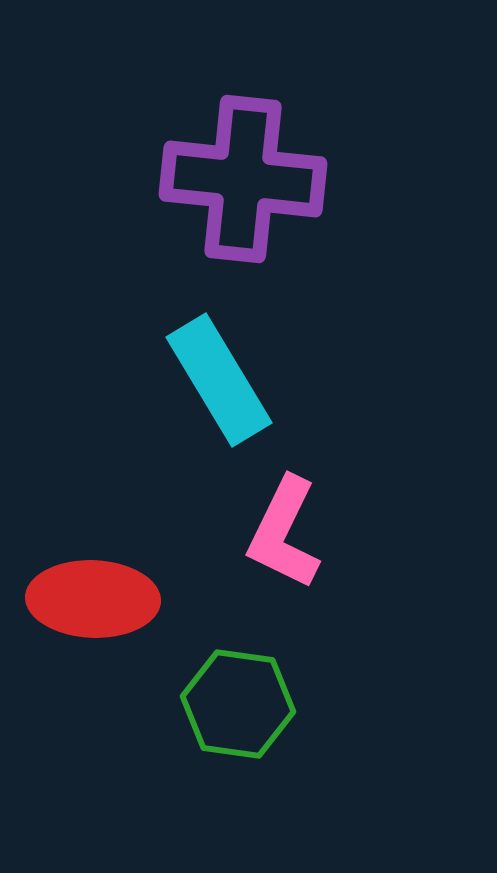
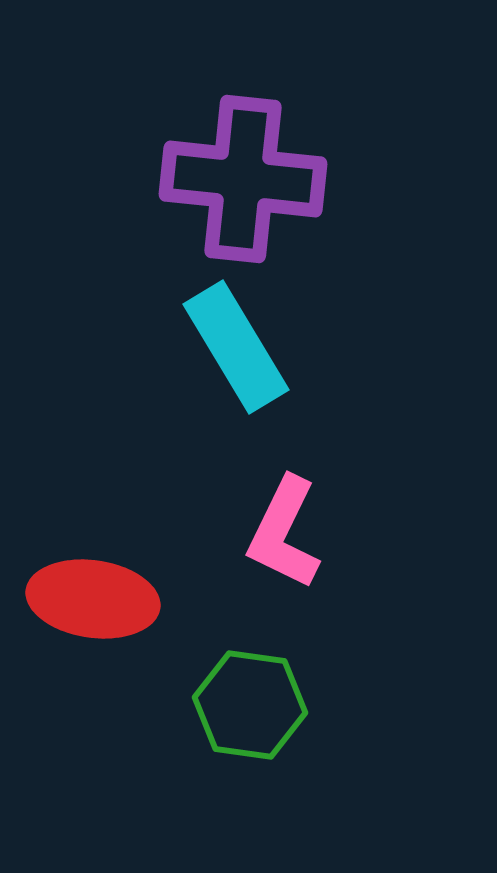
cyan rectangle: moved 17 px right, 33 px up
red ellipse: rotated 6 degrees clockwise
green hexagon: moved 12 px right, 1 px down
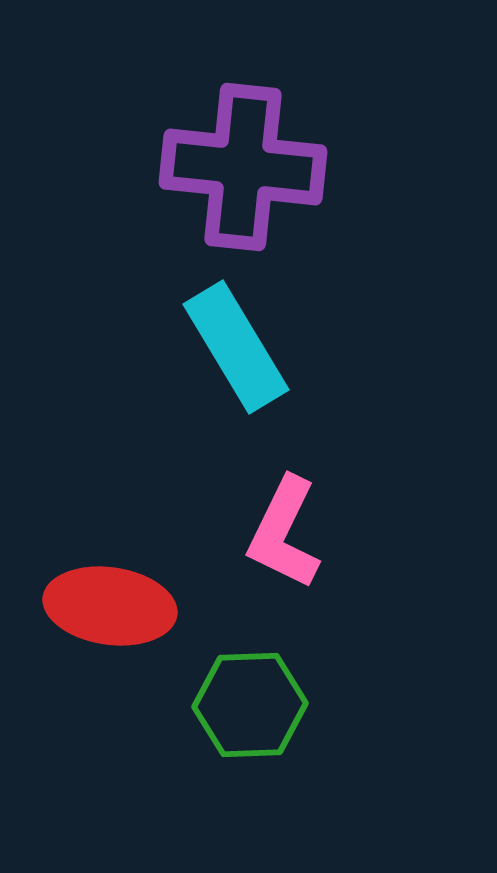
purple cross: moved 12 px up
red ellipse: moved 17 px right, 7 px down
green hexagon: rotated 10 degrees counterclockwise
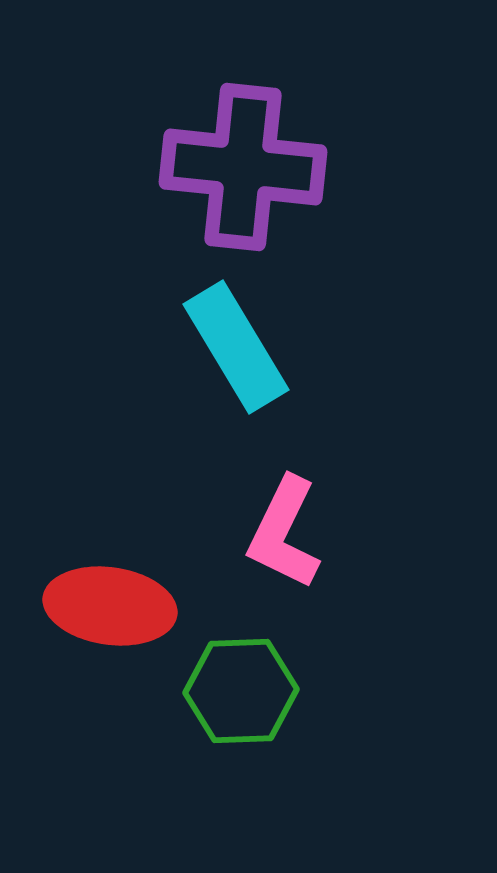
green hexagon: moved 9 px left, 14 px up
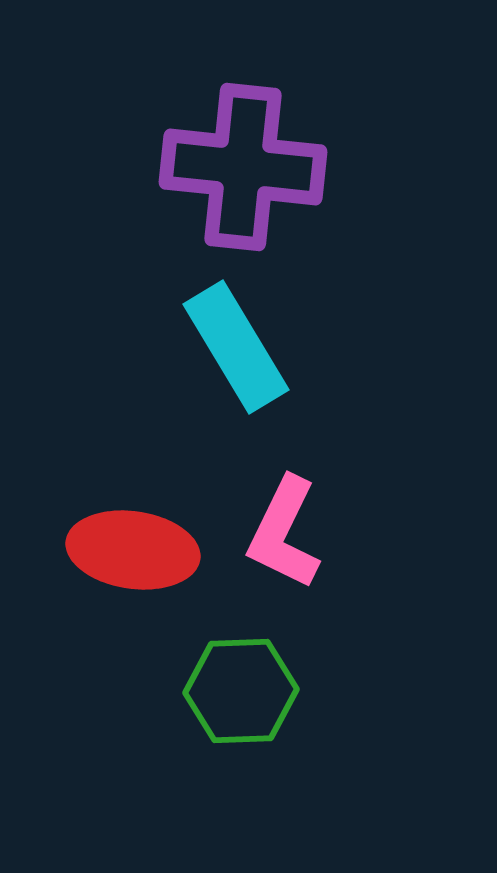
red ellipse: moved 23 px right, 56 px up
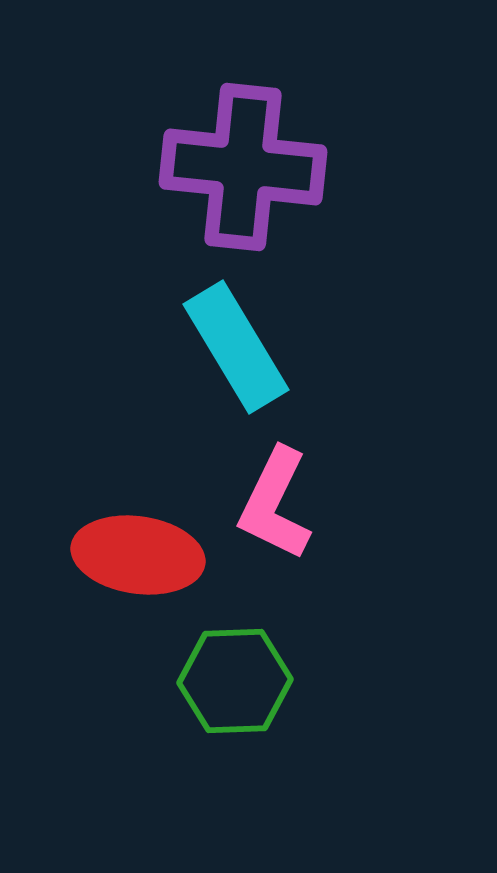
pink L-shape: moved 9 px left, 29 px up
red ellipse: moved 5 px right, 5 px down
green hexagon: moved 6 px left, 10 px up
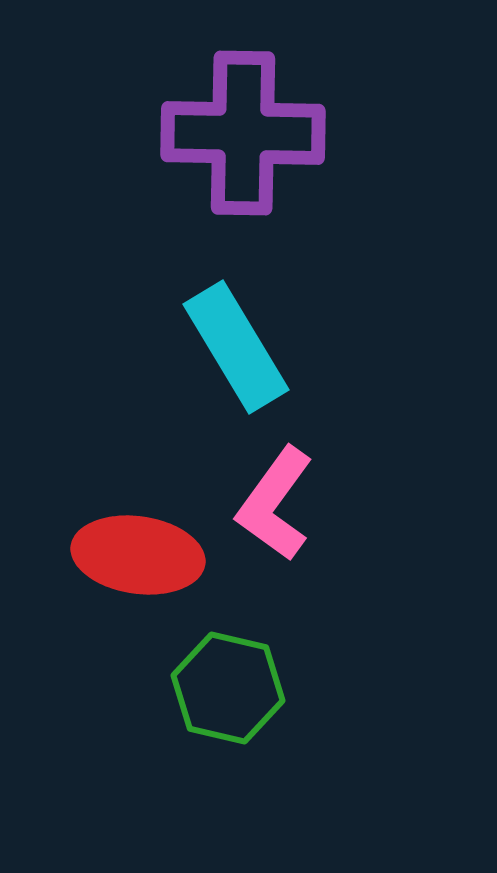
purple cross: moved 34 px up; rotated 5 degrees counterclockwise
pink L-shape: rotated 10 degrees clockwise
green hexagon: moved 7 px left, 7 px down; rotated 15 degrees clockwise
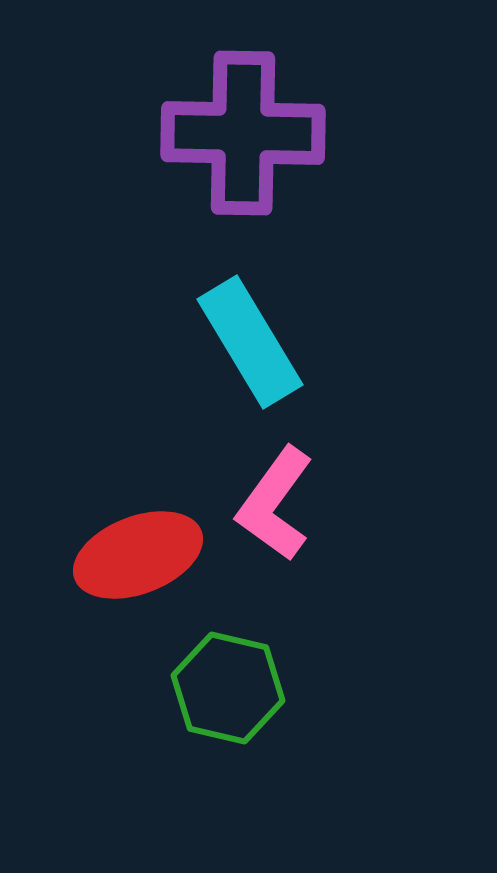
cyan rectangle: moved 14 px right, 5 px up
red ellipse: rotated 29 degrees counterclockwise
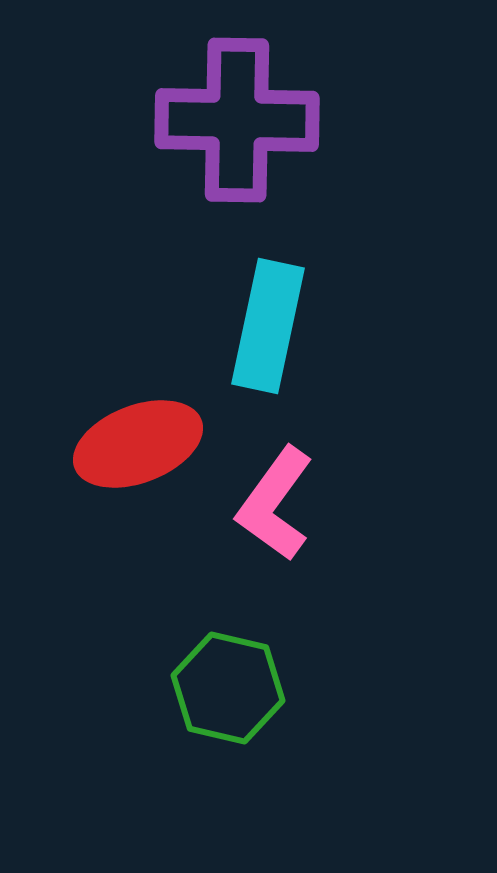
purple cross: moved 6 px left, 13 px up
cyan rectangle: moved 18 px right, 16 px up; rotated 43 degrees clockwise
red ellipse: moved 111 px up
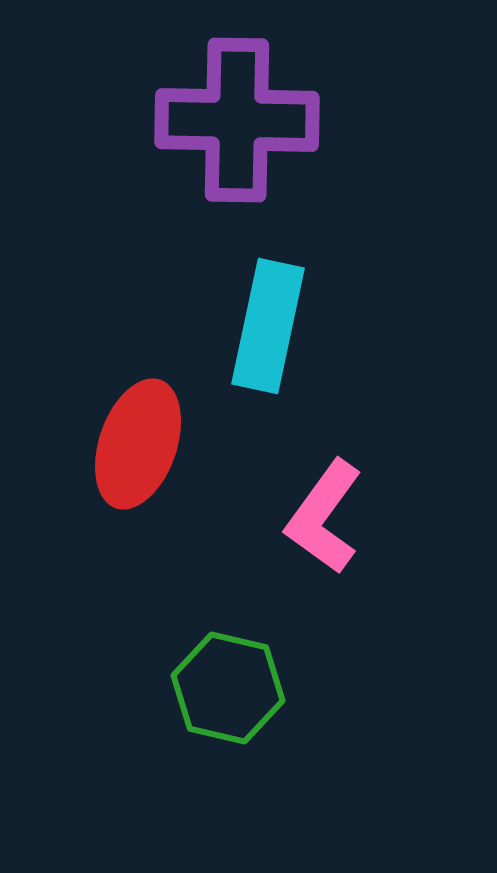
red ellipse: rotated 50 degrees counterclockwise
pink L-shape: moved 49 px right, 13 px down
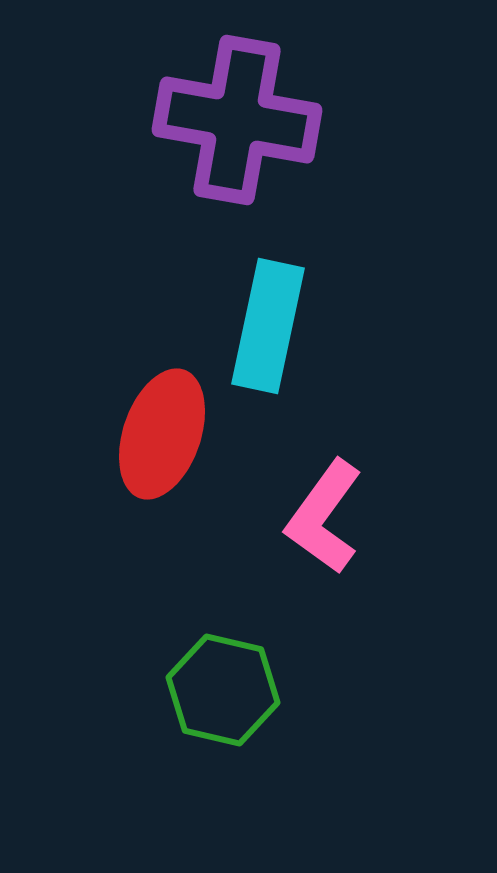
purple cross: rotated 9 degrees clockwise
red ellipse: moved 24 px right, 10 px up
green hexagon: moved 5 px left, 2 px down
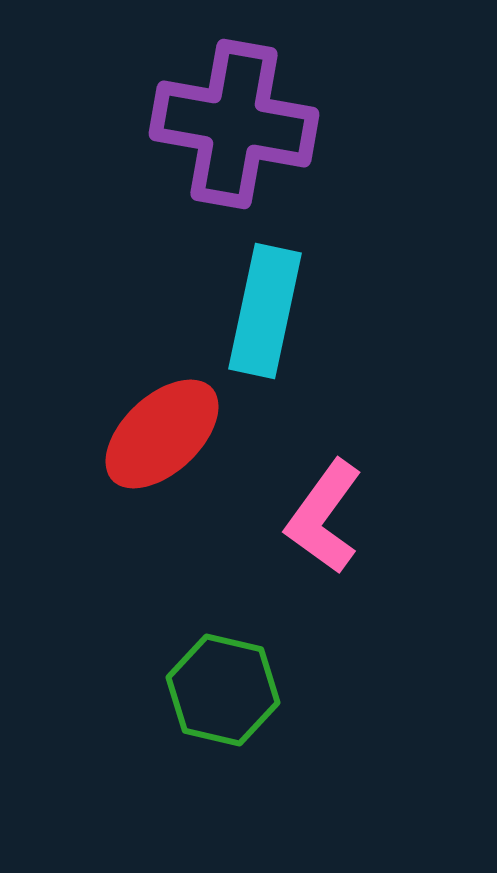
purple cross: moved 3 px left, 4 px down
cyan rectangle: moved 3 px left, 15 px up
red ellipse: rotated 28 degrees clockwise
